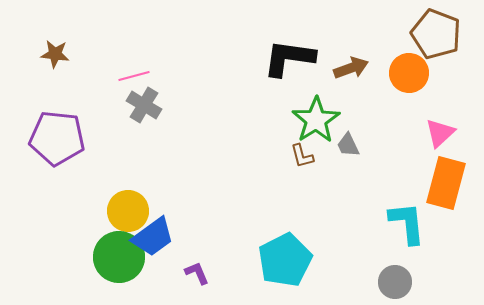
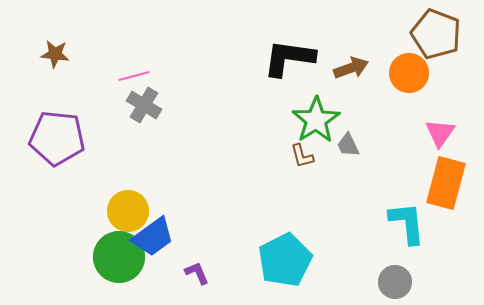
pink triangle: rotated 12 degrees counterclockwise
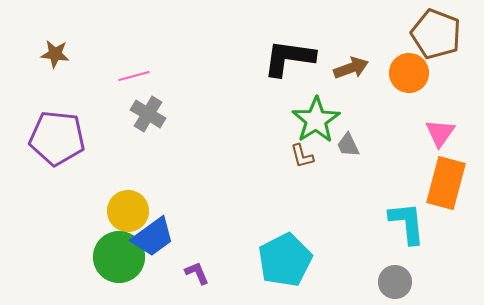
gray cross: moved 4 px right, 9 px down
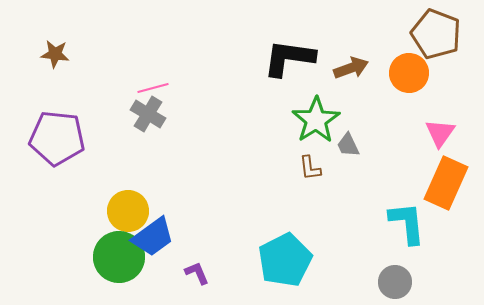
pink line: moved 19 px right, 12 px down
brown L-shape: moved 8 px right, 12 px down; rotated 8 degrees clockwise
orange rectangle: rotated 9 degrees clockwise
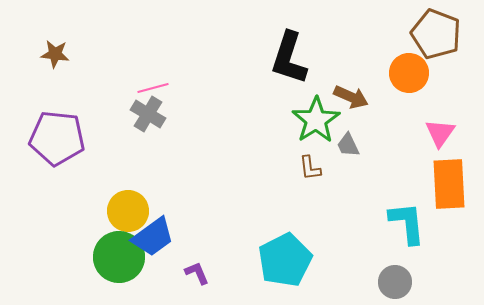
black L-shape: rotated 80 degrees counterclockwise
brown arrow: moved 29 px down; rotated 44 degrees clockwise
orange rectangle: moved 3 px right, 1 px down; rotated 27 degrees counterclockwise
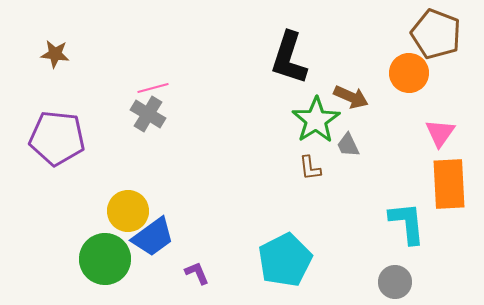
green circle: moved 14 px left, 2 px down
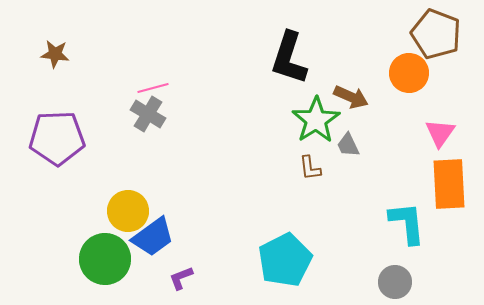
purple pentagon: rotated 8 degrees counterclockwise
purple L-shape: moved 16 px left, 5 px down; rotated 88 degrees counterclockwise
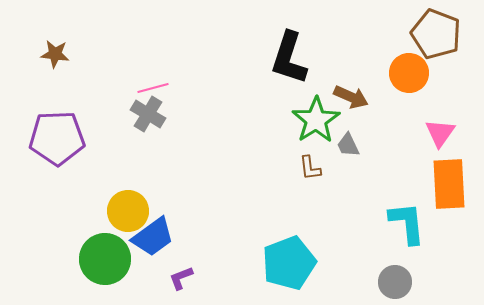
cyan pentagon: moved 4 px right, 3 px down; rotated 6 degrees clockwise
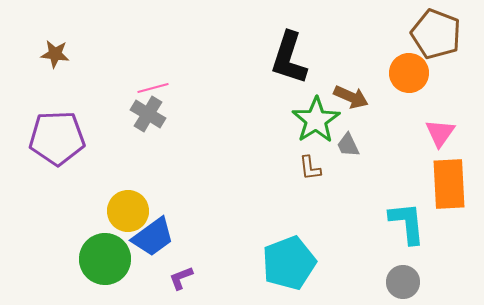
gray circle: moved 8 px right
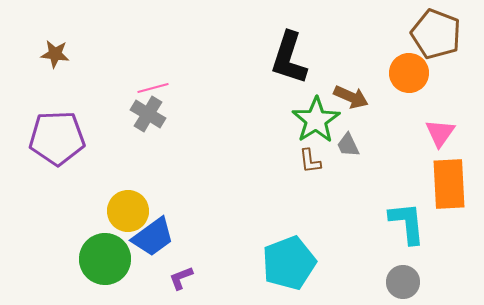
brown L-shape: moved 7 px up
